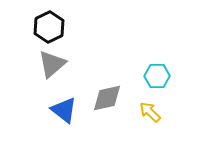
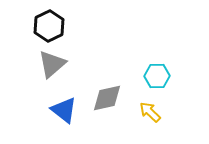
black hexagon: moved 1 px up
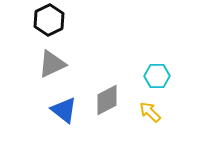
black hexagon: moved 6 px up
gray triangle: rotated 16 degrees clockwise
gray diamond: moved 2 px down; rotated 16 degrees counterclockwise
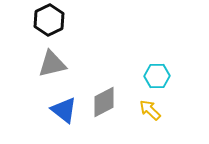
gray triangle: rotated 12 degrees clockwise
gray diamond: moved 3 px left, 2 px down
yellow arrow: moved 2 px up
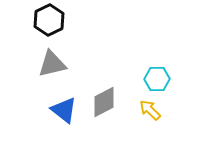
cyan hexagon: moved 3 px down
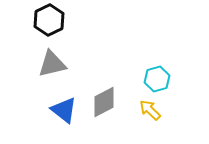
cyan hexagon: rotated 15 degrees counterclockwise
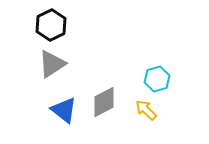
black hexagon: moved 2 px right, 5 px down
gray triangle: rotated 20 degrees counterclockwise
yellow arrow: moved 4 px left
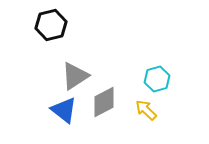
black hexagon: rotated 12 degrees clockwise
gray triangle: moved 23 px right, 12 px down
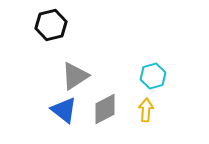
cyan hexagon: moved 4 px left, 3 px up
gray diamond: moved 1 px right, 7 px down
yellow arrow: rotated 50 degrees clockwise
